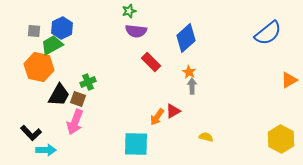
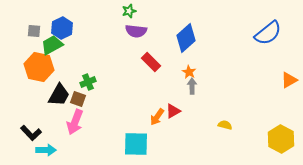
yellow semicircle: moved 19 px right, 12 px up
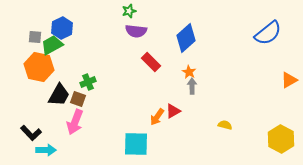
gray square: moved 1 px right, 6 px down
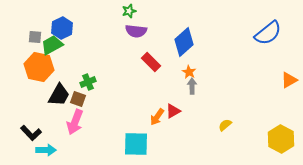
blue diamond: moved 2 px left, 4 px down
yellow semicircle: rotated 56 degrees counterclockwise
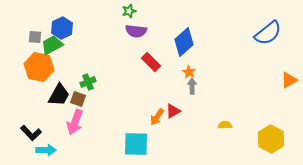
yellow semicircle: rotated 40 degrees clockwise
yellow hexagon: moved 10 px left
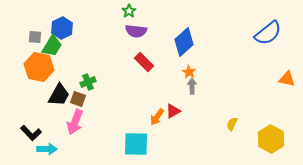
green star: rotated 16 degrees counterclockwise
green trapezoid: moved 1 px down; rotated 150 degrees clockwise
red rectangle: moved 7 px left
orange triangle: moved 2 px left, 1 px up; rotated 42 degrees clockwise
yellow semicircle: moved 7 px right, 1 px up; rotated 64 degrees counterclockwise
cyan arrow: moved 1 px right, 1 px up
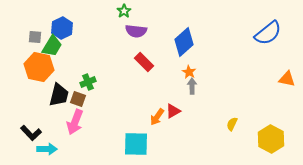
green star: moved 5 px left
black trapezoid: rotated 15 degrees counterclockwise
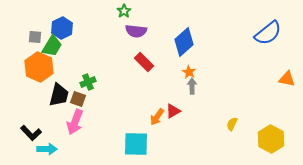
orange hexagon: rotated 12 degrees clockwise
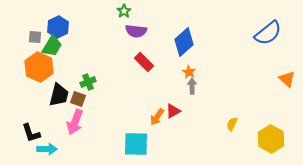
blue hexagon: moved 4 px left, 1 px up
orange triangle: rotated 30 degrees clockwise
black L-shape: rotated 25 degrees clockwise
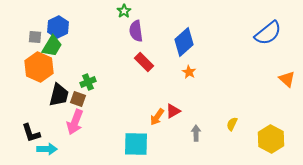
purple semicircle: rotated 75 degrees clockwise
gray arrow: moved 4 px right, 47 px down
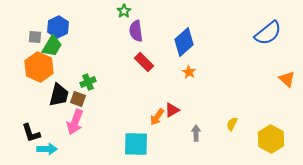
red triangle: moved 1 px left, 1 px up
